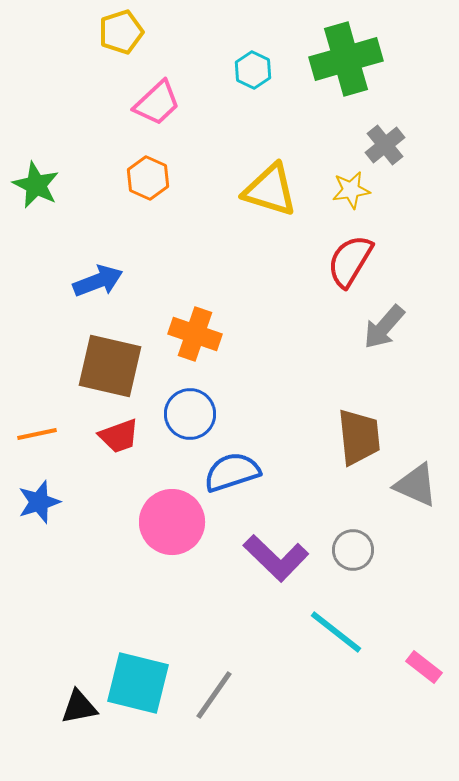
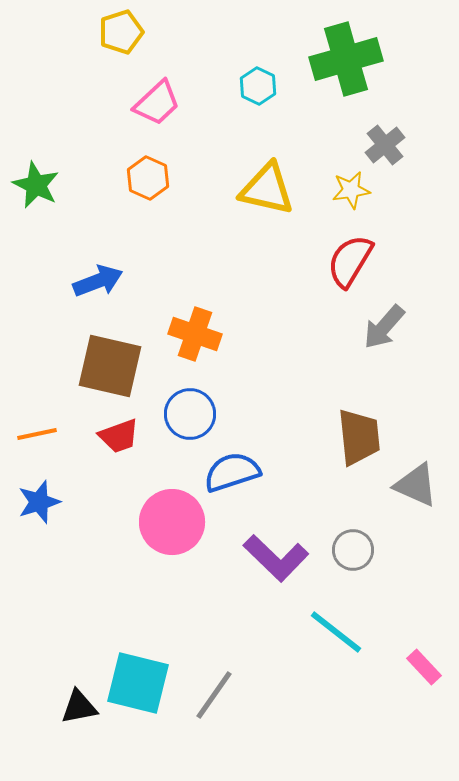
cyan hexagon: moved 5 px right, 16 px down
yellow triangle: moved 3 px left, 1 px up; rotated 4 degrees counterclockwise
pink rectangle: rotated 9 degrees clockwise
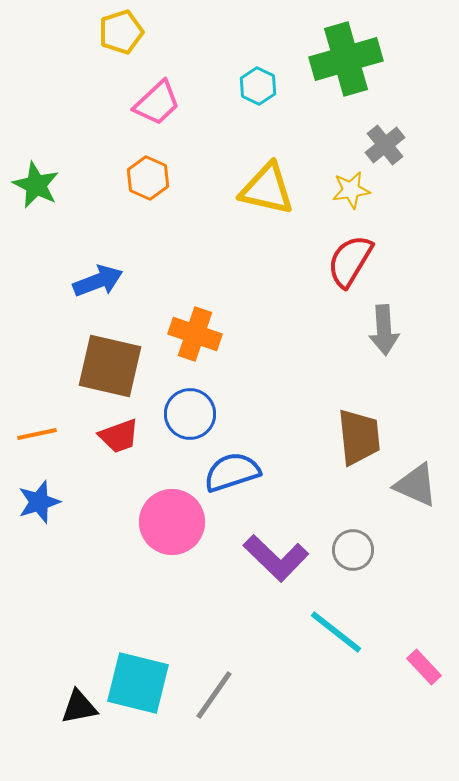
gray arrow: moved 3 px down; rotated 45 degrees counterclockwise
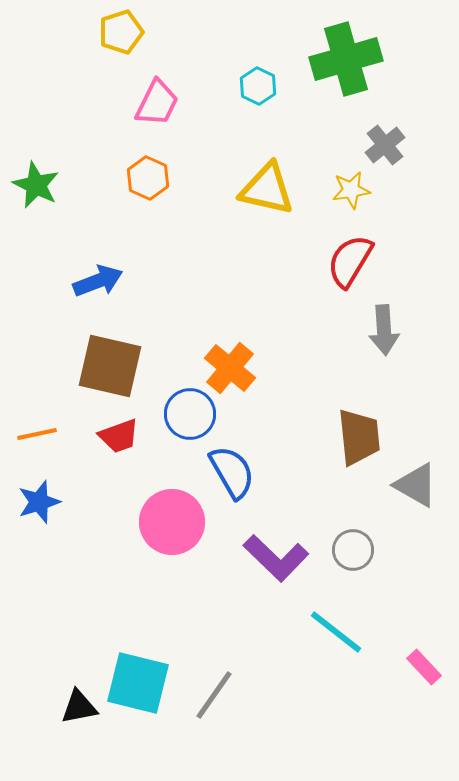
pink trapezoid: rotated 21 degrees counterclockwise
orange cross: moved 35 px right, 34 px down; rotated 21 degrees clockwise
blue semicircle: rotated 78 degrees clockwise
gray triangle: rotated 6 degrees clockwise
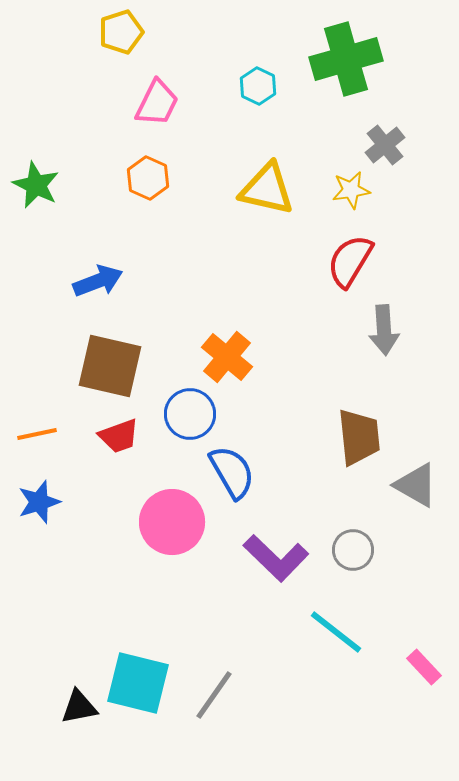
orange cross: moved 3 px left, 11 px up
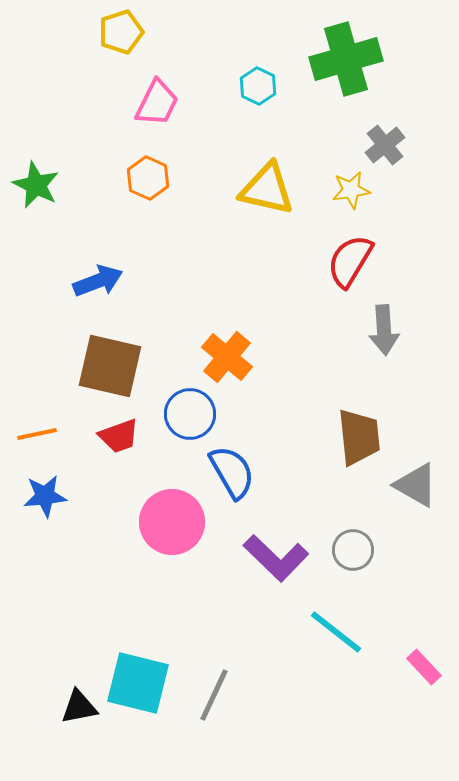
blue star: moved 6 px right, 6 px up; rotated 12 degrees clockwise
gray line: rotated 10 degrees counterclockwise
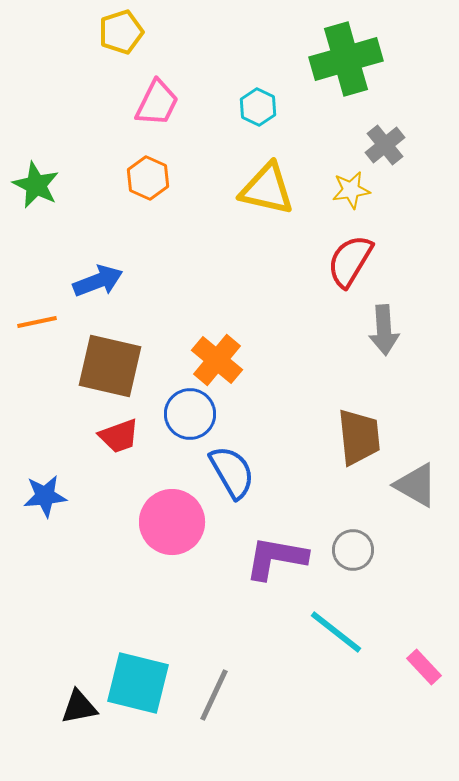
cyan hexagon: moved 21 px down
orange cross: moved 10 px left, 3 px down
orange line: moved 112 px up
purple L-shape: rotated 146 degrees clockwise
